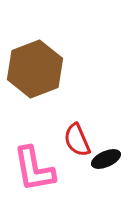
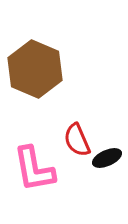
brown hexagon: rotated 16 degrees counterclockwise
black ellipse: moved 1 px right, 1 px up
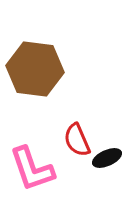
brown hexagon: rotated 16 degrees counterclockwise
pink L-shape: moved 2 px left; rotated 9 degrees counterclockwise
